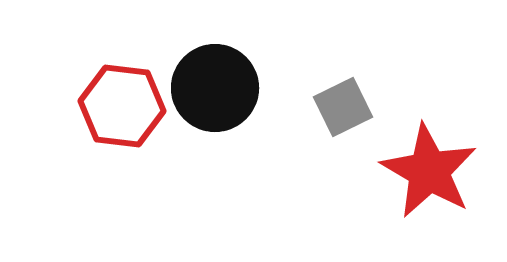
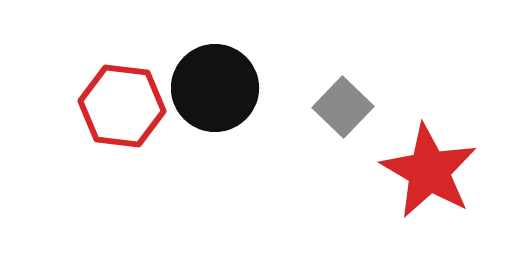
gray square: rotated 20 degrees counterclockwise
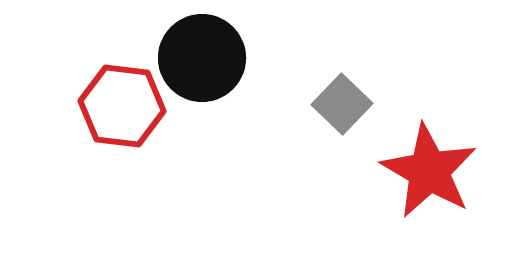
black circle: moved 13 px left, 30 px up
gray square: moved 1 px left, 3 px up
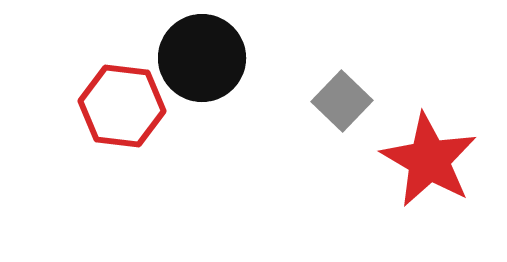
gray square: moved 3 px up
red star: moved 11 px up
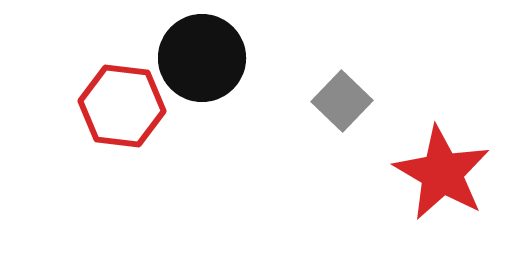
red star: moved 13 px right, 13 px down
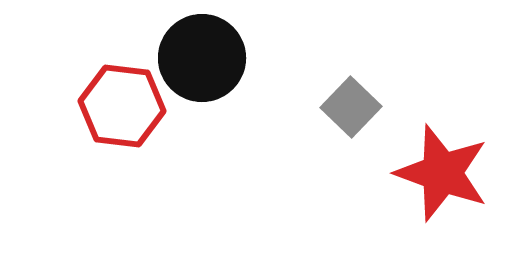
gray square: moved 9 px right, 6 px down
red star: rotated 10 degrees counterclockwise
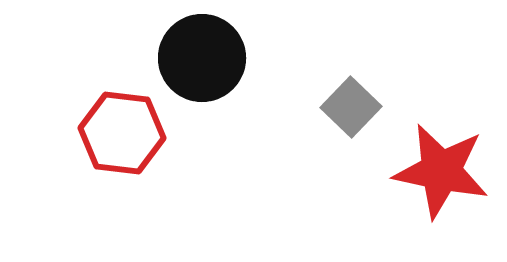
red hexagon: moved 27 px down
red star: moved 1 px left, 2 px up; rotated 8 degrees counterclockwise
